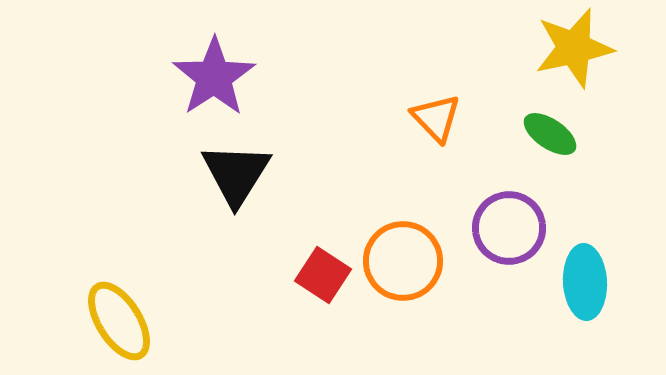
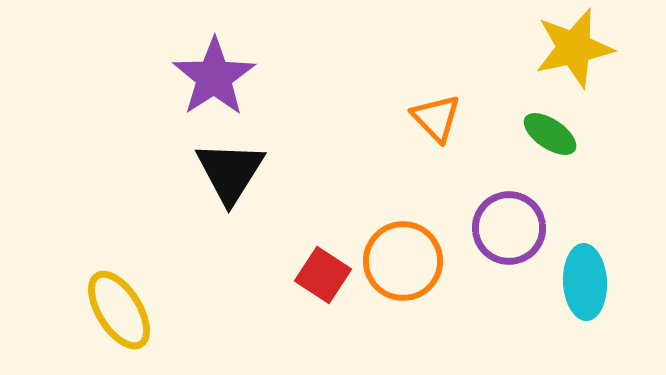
black triangle: moved 6 px left, 2 px up
yellow ellipse: moved 11 px up
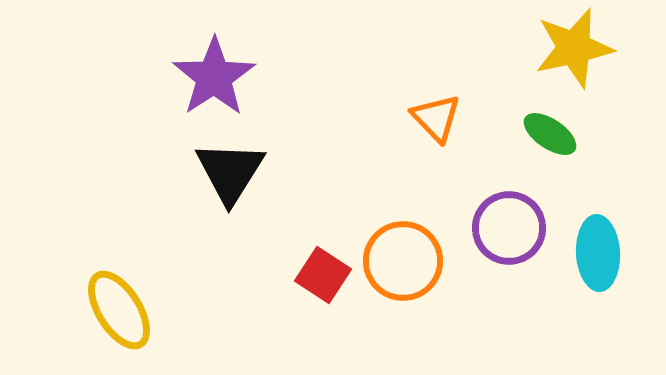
cyan ellipse: moved 13 px right, 29 px up
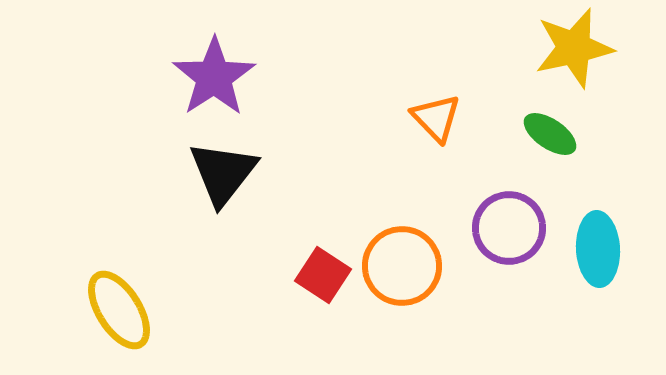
black triangle: moved 7 px left, 1 px down; rotated 6 degrees clockwise
cyan ellipse: moved 4 px up
orange circle: moved 1 px left, 5 px down
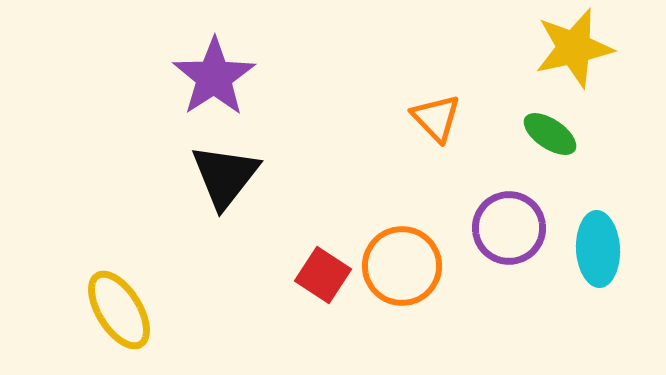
black triangle: moved 2 px right, 3 px down
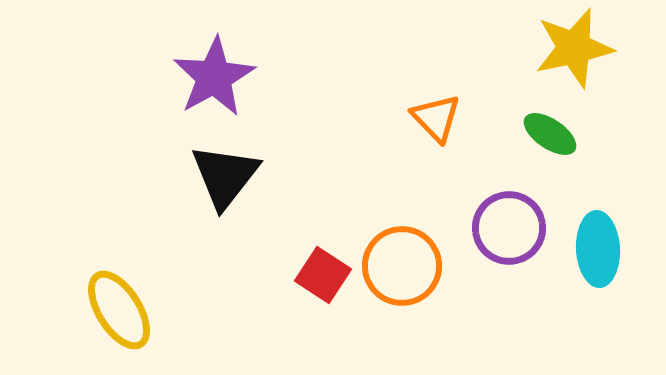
purple star: rotated 4 degrees clockwise
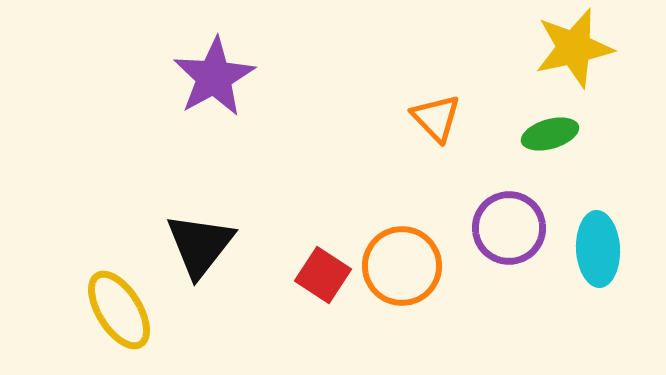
green ellipse: rotated 50 degrees counterclockwise
black triangle: moved 25 px left, 69 px down
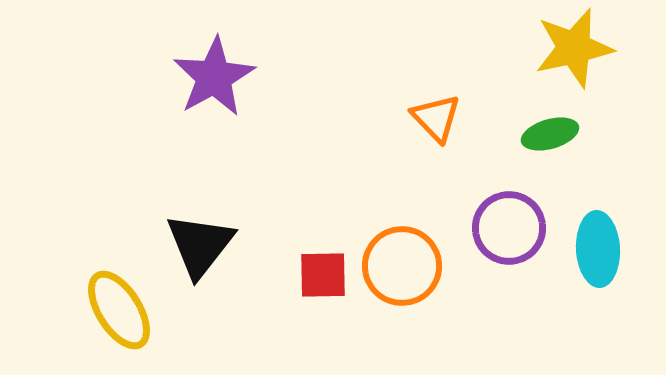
red square: rotated 34 degrees counterclockwise
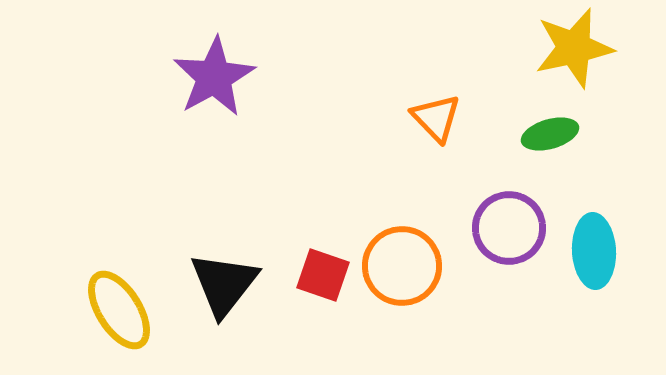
black triangle: moved 24 px right, 39 px down
cyan ellipse: moved 4 px left, 2 px down
red square: rotated 20 degrees clockwise
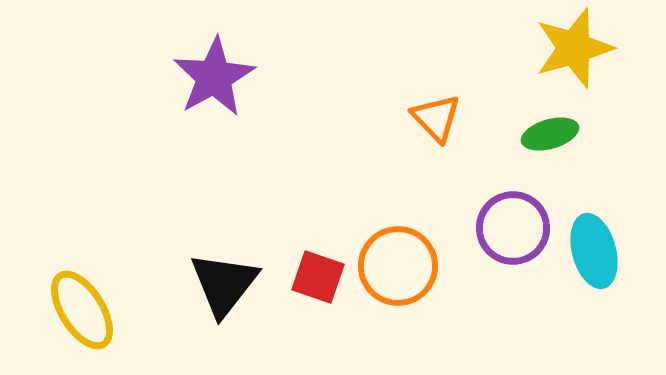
yellow star: rotated 4 degrees counterclockwise
purple circle: moved 4 px right
cyan ellipse: rotated 12 degrees counterclockwise
orange circle: moved 4 px left
red square: moved 5 px left, 2 px down
yellow ellipse: moved 37 px left
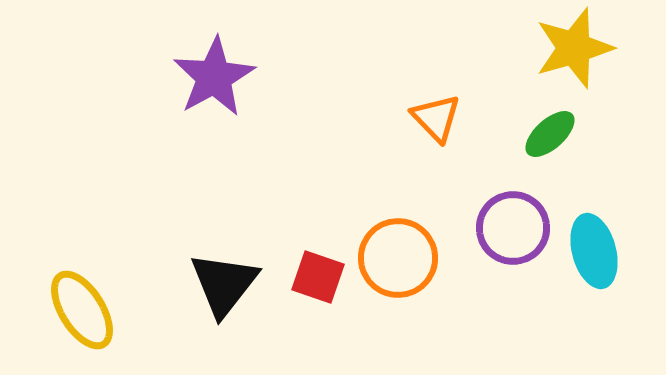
green ellipse: rotated 26 degrees counterclockwise
orange circle: moved 8 px up
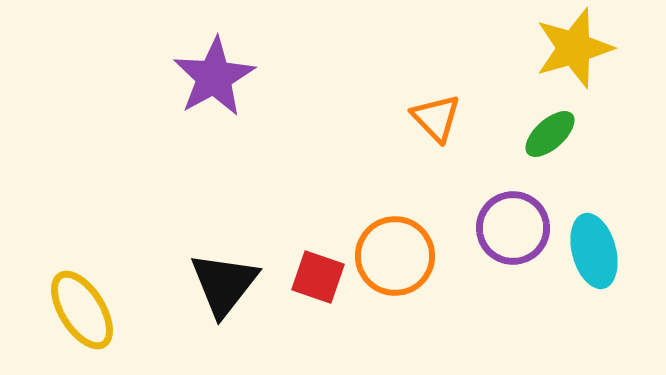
orange circle: moved 3 px left, 2 px up
